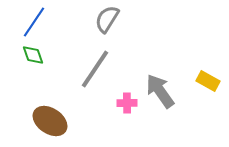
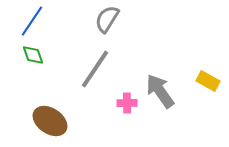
blue line: moved 2 px left, 1 px up
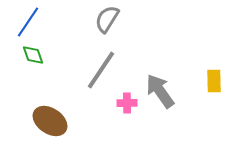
blue line: moved 4 px left, 1 px down
gray line: moved 6 px right, 1 px down
yellow rectangle: moved 6 px right; rotated 60 degrees clockwise
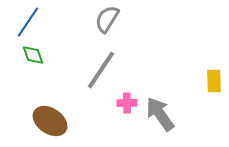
gray arrow: moved 23 px down
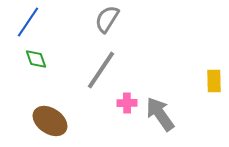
green diamond: moved 3 px right, 4 px down
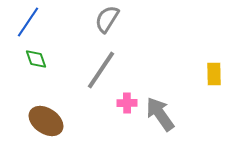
yellow rectangle: moved 7 px up
brown ellipse: moved 4 px left
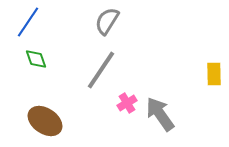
gray semicircle: moved 2 px down
pink cross: rotated 30 degrees counterclockwise
brown ellipse: moved 1 px left
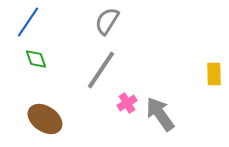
brown ellipse: moved 2 px up
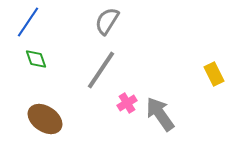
yellow rectangle: rotated 25 degrees counterclockwise
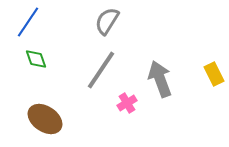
gray arrow: moved 35 px up; rotated 15 degrees clockwise
